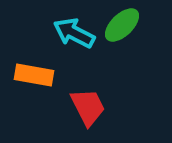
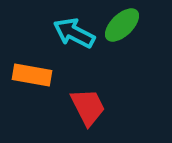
orange rectangle: moved 2 px left
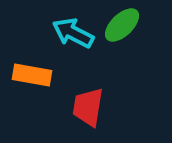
cyan arrow: moved 1 px left
red trapezoid: rotated 144 degrees counterclockwise
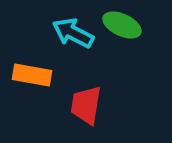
green ellipse: rotated 69 degrees clockwise
red trapezoid: moved 2 px left, 2 px up
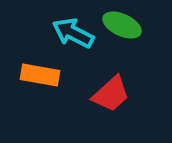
orange rectangle: moved 8 px right
red trapezoid: moved 25 px right, 11 px up; rotated 141 degrees counterclockwise
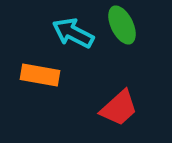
green ellipse: rotated 39 degrees clockwise
red trapezoid: moved 8 px right, 14 px down
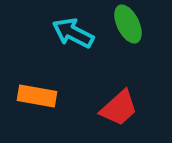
green ellipse: moved 6 px right, 1 px up
orange rectangle: moved 3 px left, 21 px down
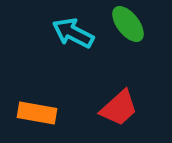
green ellipse: rotated 12 degrees counterclockwise
orange rectangle: moved 17 px down
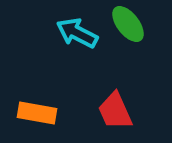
cyan arrow: moved 4 px right
red trapezoid: moved 4 px left, 3 px down; rotated 108 degrees clockwise
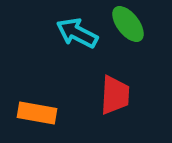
red trapezoid: moved 16 px up; rotated 153 degrees counterclockwise
